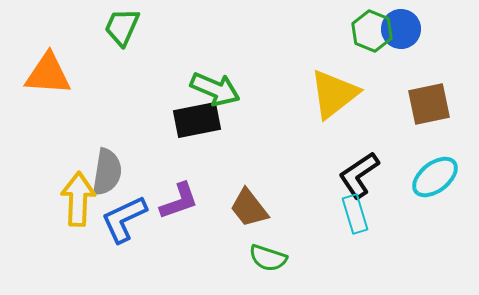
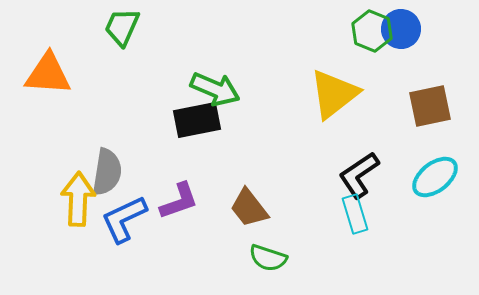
brown square: moved 1 px right, 2 px down
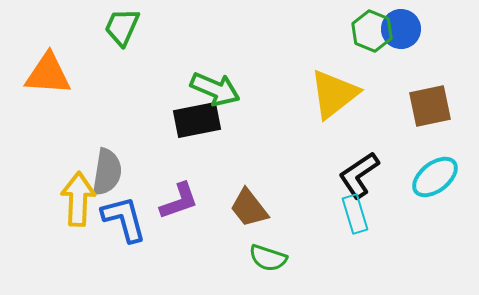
blue L-shape: rotated 100 degrees clockwise
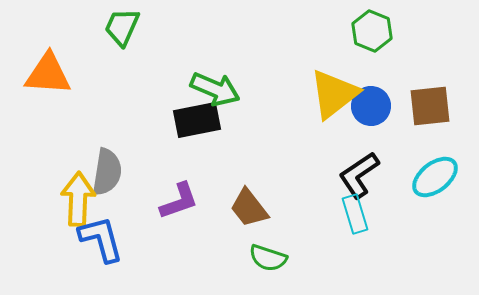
blue circle: moved 30 px left, 77 px down
brown square: rotated 6 degrees clockwise
blue L-shape: moved 23 px left, 20 px down
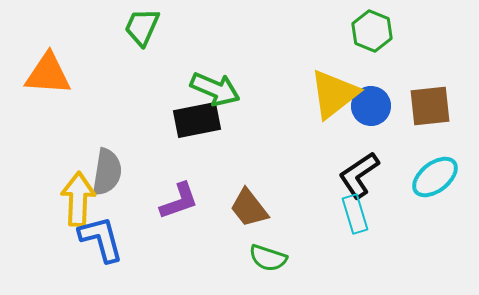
green trapezoid: moved 20 px right
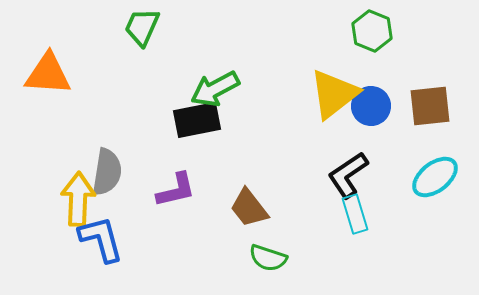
green arrow: rotated 129 degrees clockwise
black L-shape: moved 11 px left
purple L-shape: moved 3 px left, 11 px up; rotated 6 degrees clockwise
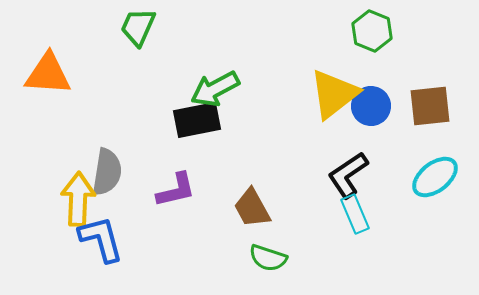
green trapezoid: moved 4 px left
brown trapezoid: moved 3 px right; rotated 9 degrees clockwise
cyan rectangle: rotated 6 degrees counterclockwise
